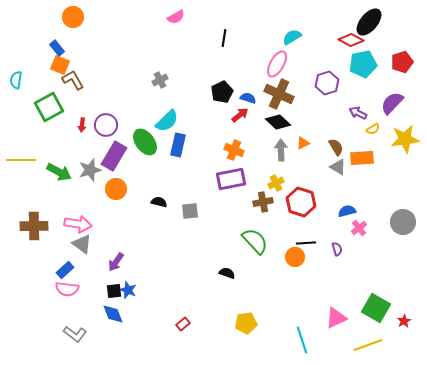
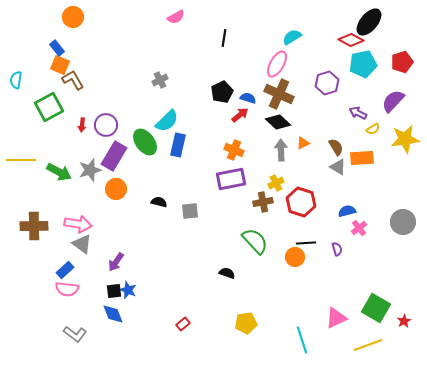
purple semicircle at (392, 103): moved 1 px right, 2 px up
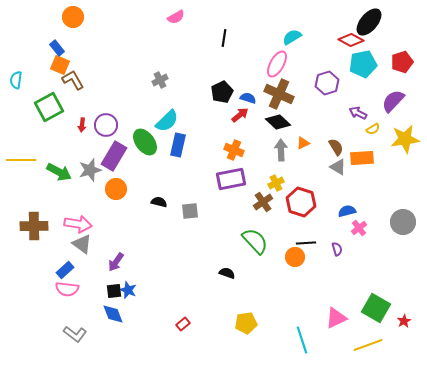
brown cross at (263, 202): rotated 24 degrees counterclockwise
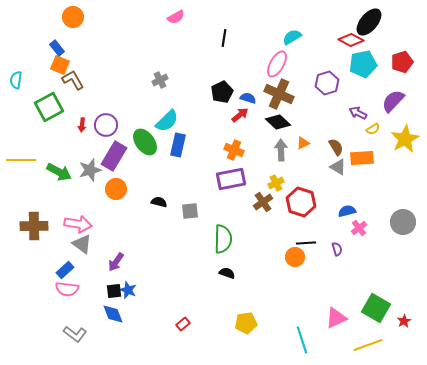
yellow star at (405, 139): rotated 20 degrees counterclockwise
green semicircle at (255, 241): moved 32 px left, 2 px up; rotated 44 degrees clockwise
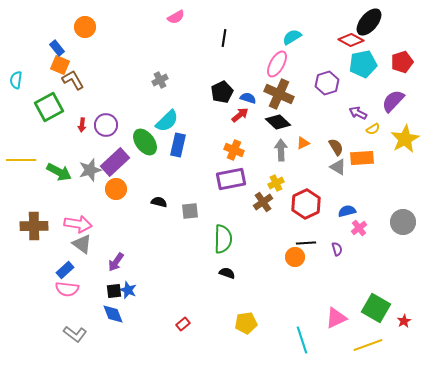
orange circle at (73, 17): moved 12 px right, 10 px down
purple rectangle at (114, 156): moved 1 px right, 6 px down; rotated 16 degrees clockwise
red hexagon at (301, 202): moved 5 px right, 2 px down; rotated 16 degrees clockwise
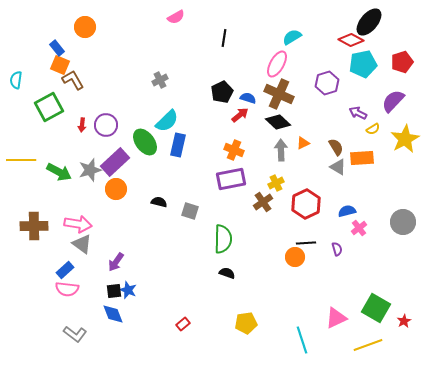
gray square at (190, 211): rotated 24 degrees clockwise
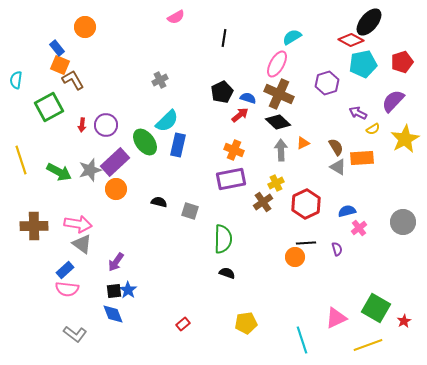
yellow line at (21, 160): rotated 72 degrees clockwise
blue star at (128, 290): rotated 12 degrees clockwise
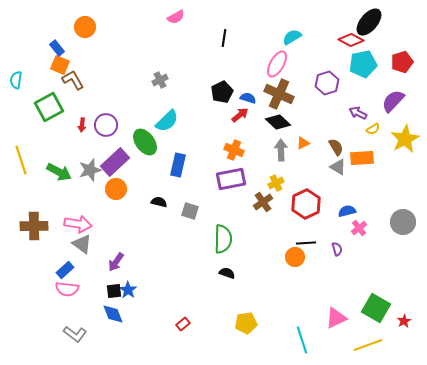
blue rectangle at (178, 145): moved 20 px down
